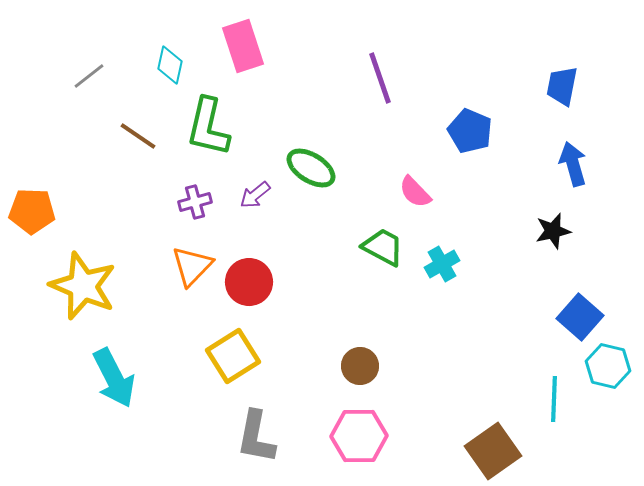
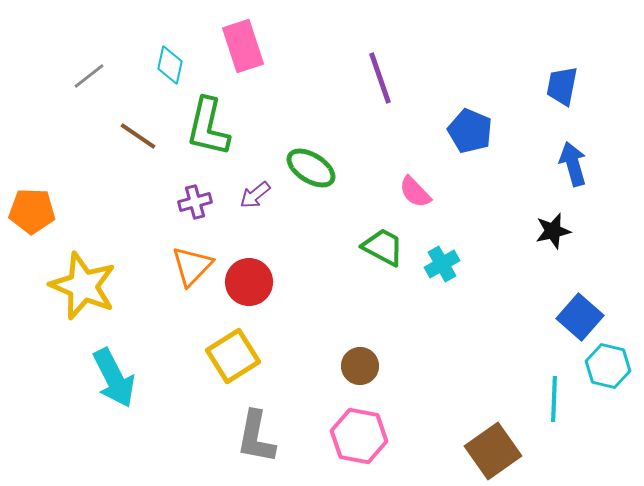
pink hexagon: rotated 12 degrees clockwise
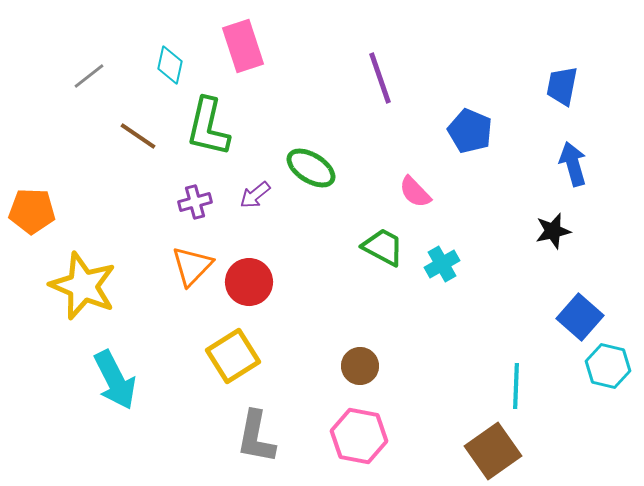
cyan arrow: moved 1 px right, 2 px down
cyan line: moved 38 px left, 13 px up
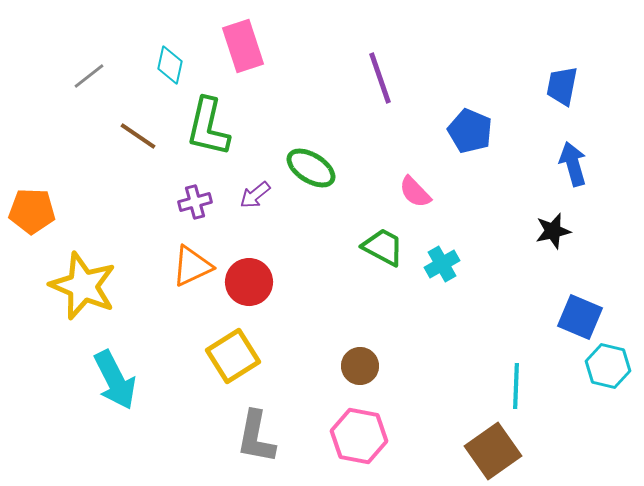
orange triangle: rotated 21 degrees clockwise
blue square: rotated 18 degrees counterclockwise
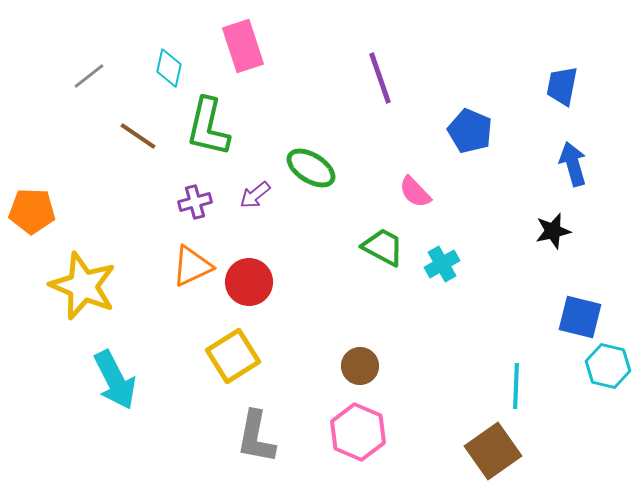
cyan diamond: moved 1 px left, 3 px down
blue square: rotated 9 degrees counterclockwise
pink hexagon: moved 1 px left, 4 px up; rotated 12 degrees clockwise
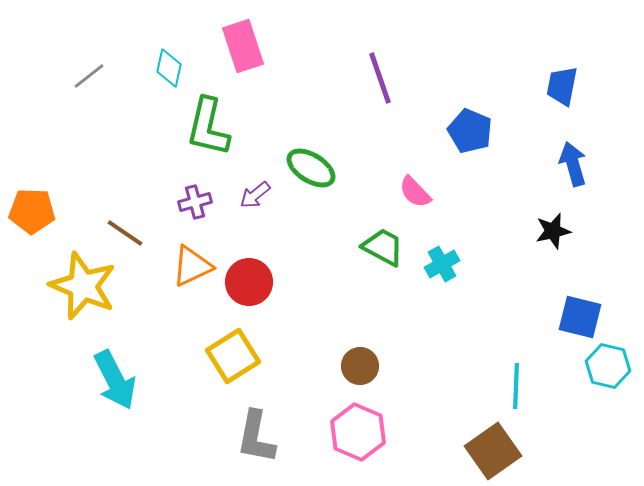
brown line: moved 13 px left, 97 px down
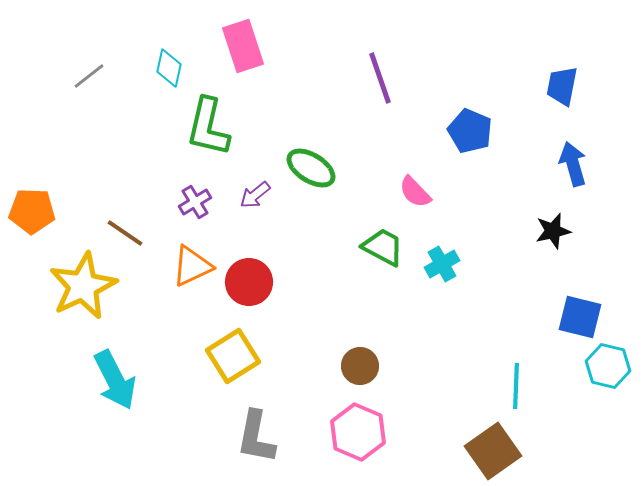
purple cross: rotated 16 degrees counterclockwise
yellow star: rotated 24 degrees clockwise
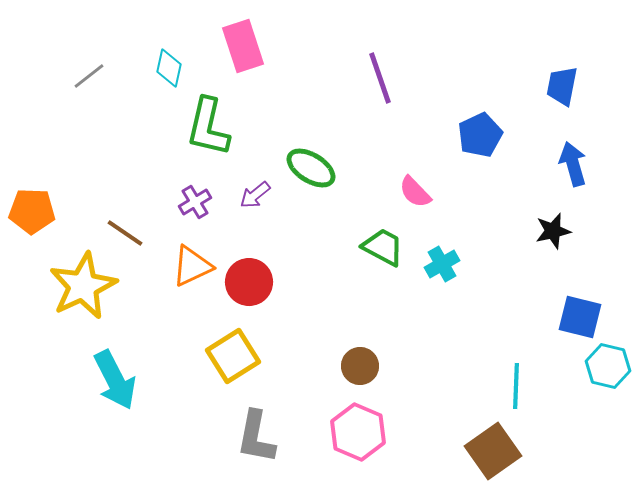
blue pentagon: moved 10 px right, 4 px down; rotated 24 degrees clockwise
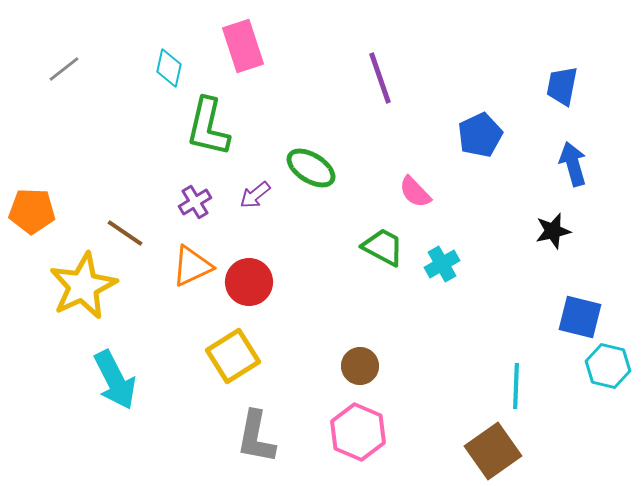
gray line: moved 25 px left, 7 px up
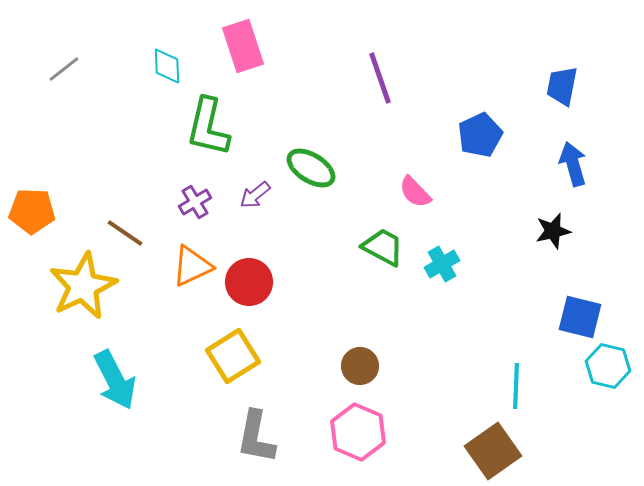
cyan diamond: moved 2 px left, 2 px up; rotated 15 degrees counterclockwise
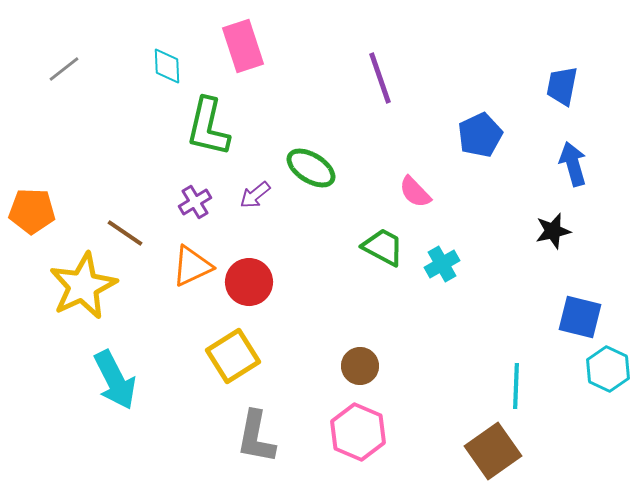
cyan hexagon: moved 3 px down; rotated 12 degrees clockwise
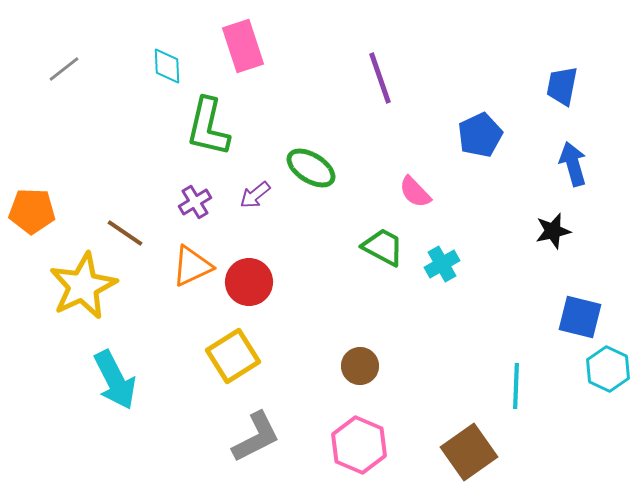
pink hexagon: moved 1 px right, 13 px down
gray L-shape: rotated 128 degrees counterclockwise
brown square: moved 24 px left, 1 px down
